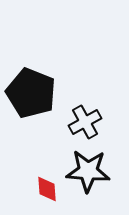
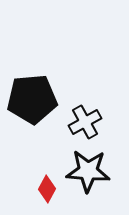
black pentagon: moved 1 px right, 6 px down; rotated 27 degrees counterclockwise
red diamond: rotated 32 degrees clockwise
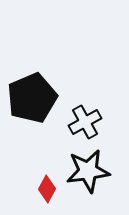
black pentagon: moved 1 px up; rotated 18 degrees counterclockwise
black star: rotated 12 degrees counterclockwise
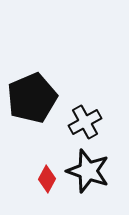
black star: rotated 27 degrees clockwise
red diamond: moved 10 px up
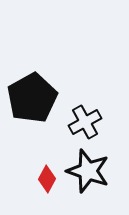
black pentagon: rotated 6 degrees counterclockwise
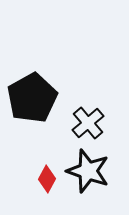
black cross: moved 3 px right, 1 px down; rotated 12 degrees counterclockwise
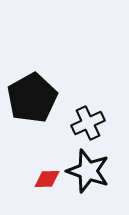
black cross: rotated 16 degrees clockwise
red diamond: rotated 60 degrees clockwise
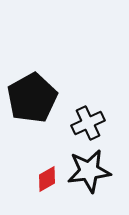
black star: moved 1 px right; rotated 27 degrees counterclockwise
red diamond: rotated 28 degrees counterclockwise
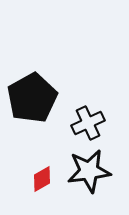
red diamond: moved 5 px left
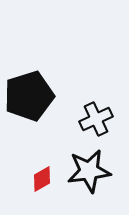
black pentagon: moved 3 px left, 2 px up; rotated 12 degrees clockwise
black cross: moved 8 px right, 4 px up
